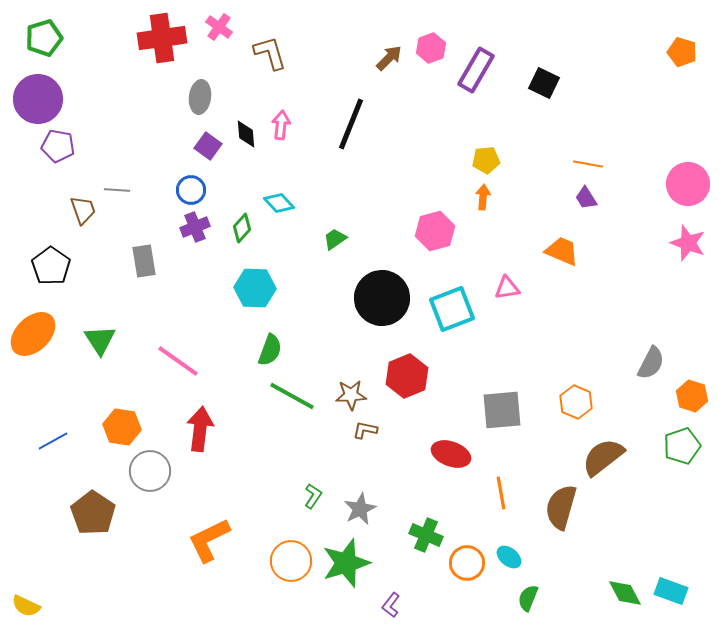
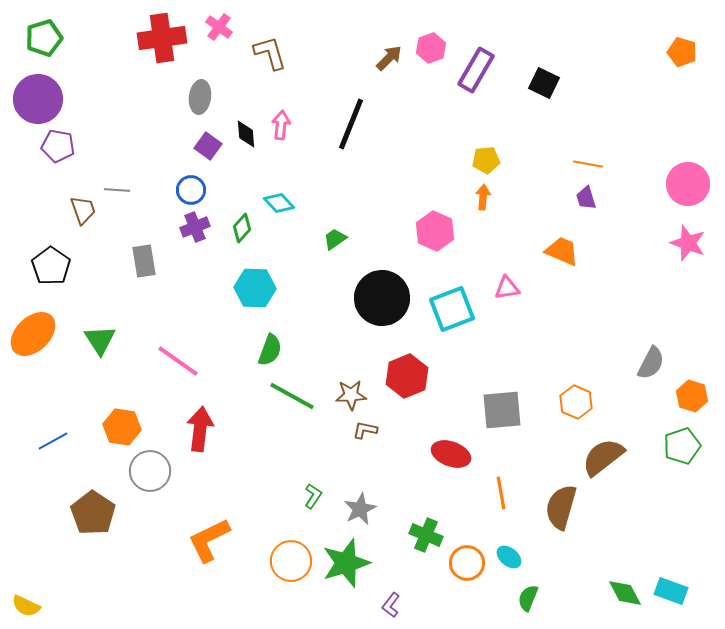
purple trapezoid at (586, 198): rotated 15 degrees clockwise
pink hexagon at (435, 231): rotated 21 degrees counterclockwise
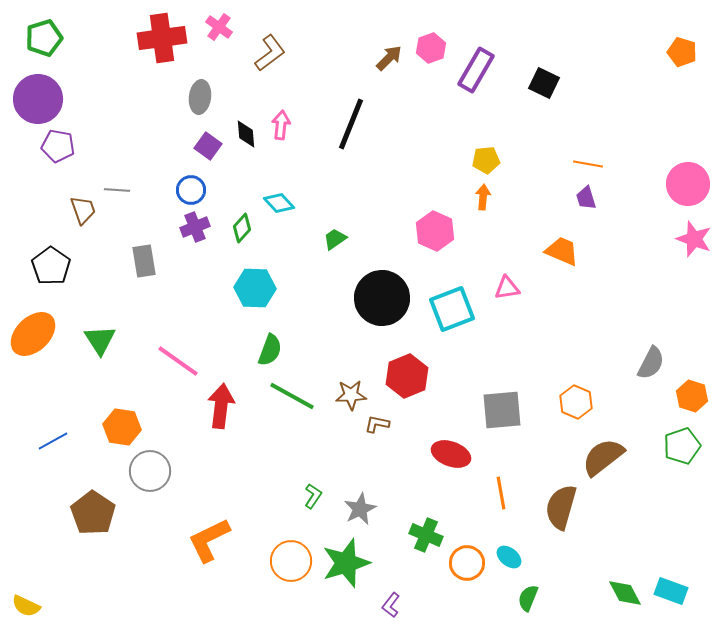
brown L-shape at (270, 53): rotated 69 degrees clockwise
pink star at (688, 243): moved 6 px right, 4 px up
red arrow at (200, 429): moved 21 px right, 23 px up
brown L-shape at (365, 430): moved 12 px right, 6 px up
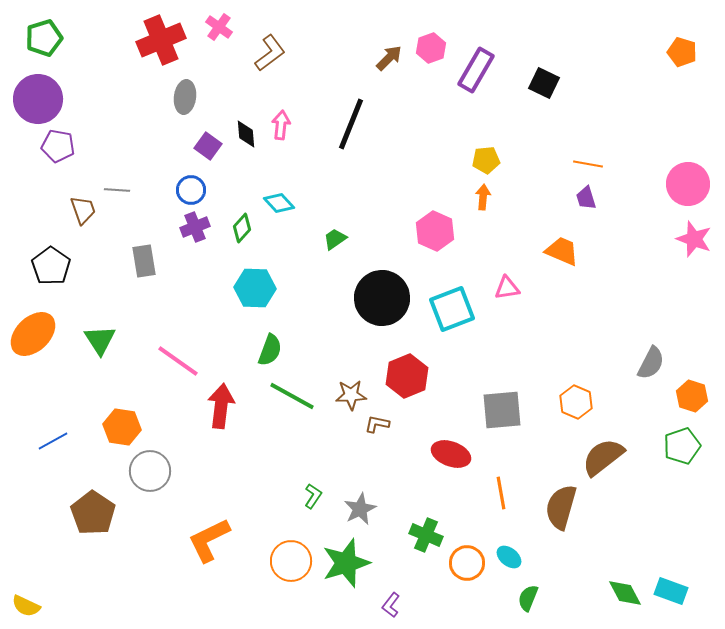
red cross at (162, 38): moved 1 px left, 2 px down; rotated 15 degrees counterclockwise
gray ellipse at (200, 97): moved 15 px left
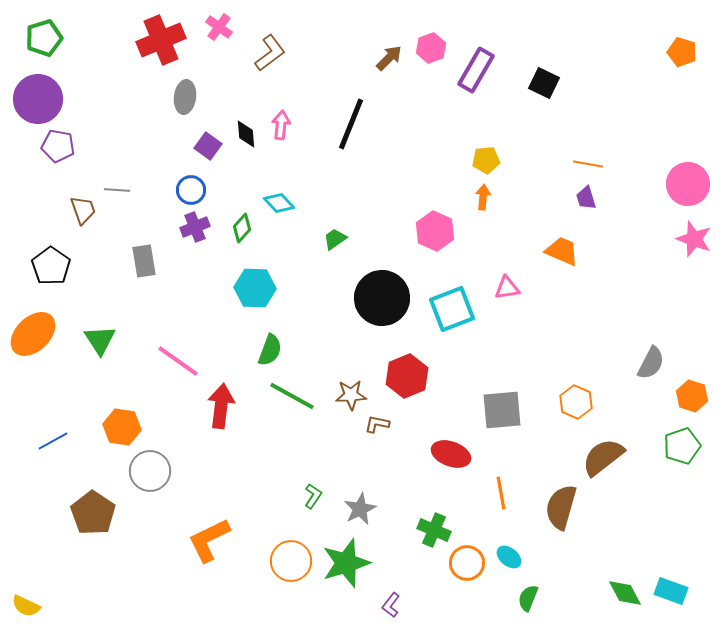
green cross at (426, 535): moved 8 px right, 5 px up
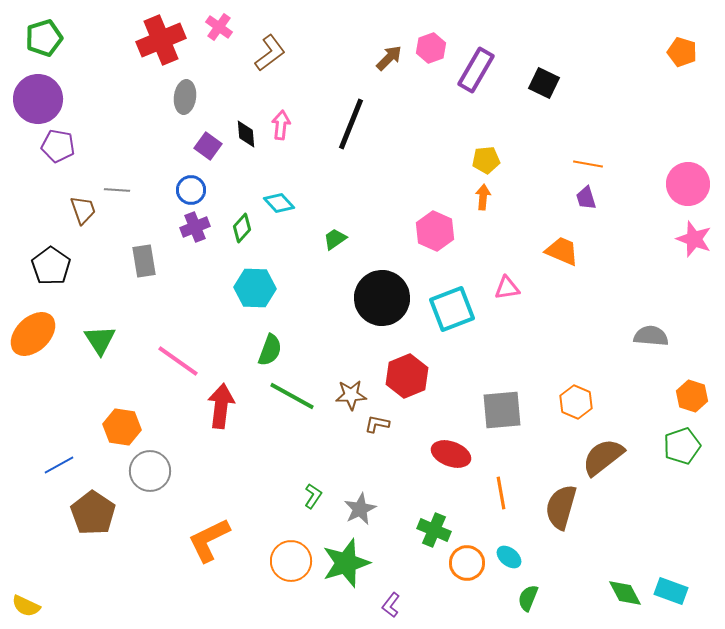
gray semicircle at (651, 363): moved 27 px up; rotated 112 degrees counterclockwise
blue line at (53, 441): moved 6 px right, 24 px down
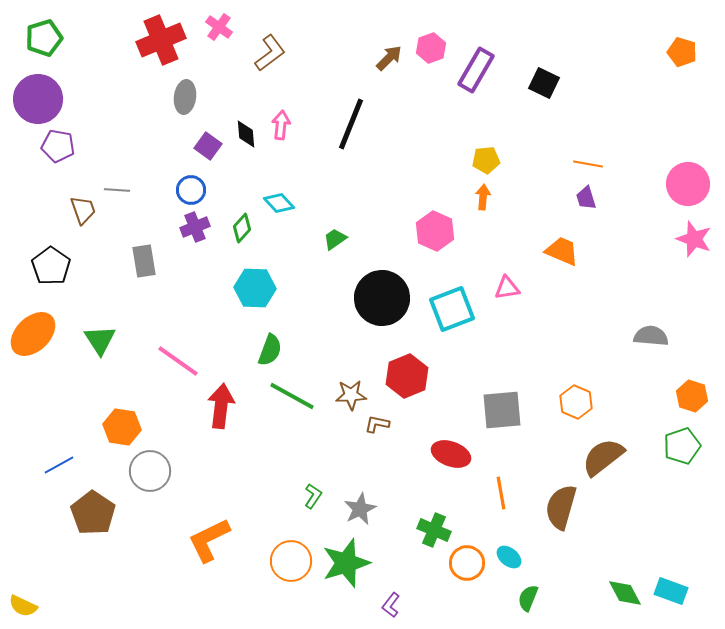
yellow semicircle at (26, 606): moved 3 px left
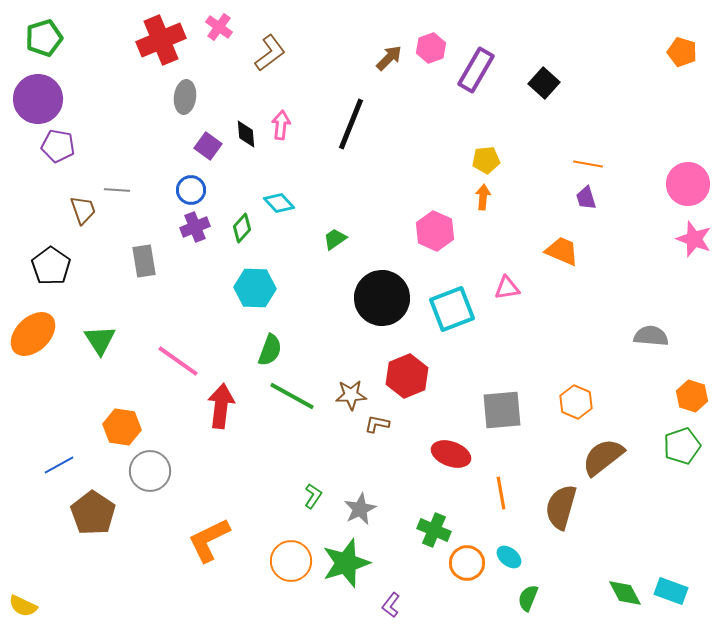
black square at (544, 83): rotated 16 degrees clockwise
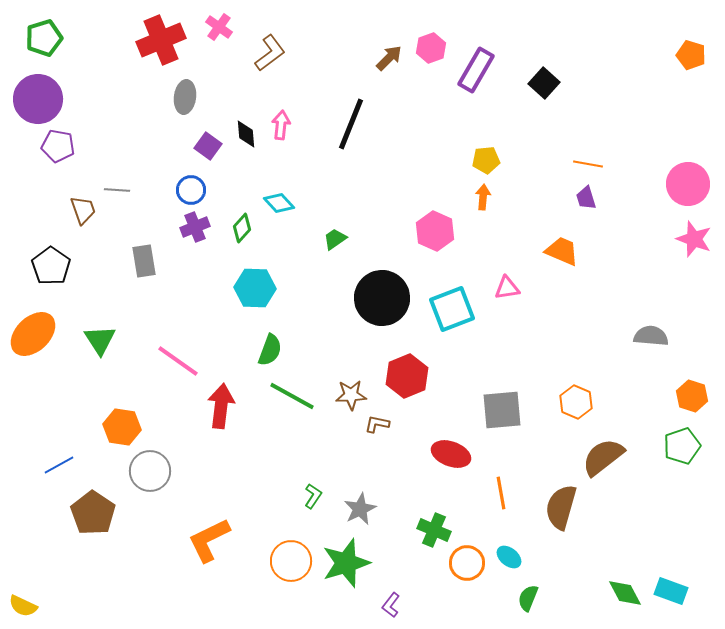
orange pentagon at (682, 52): moved 9 px right, 3 px down
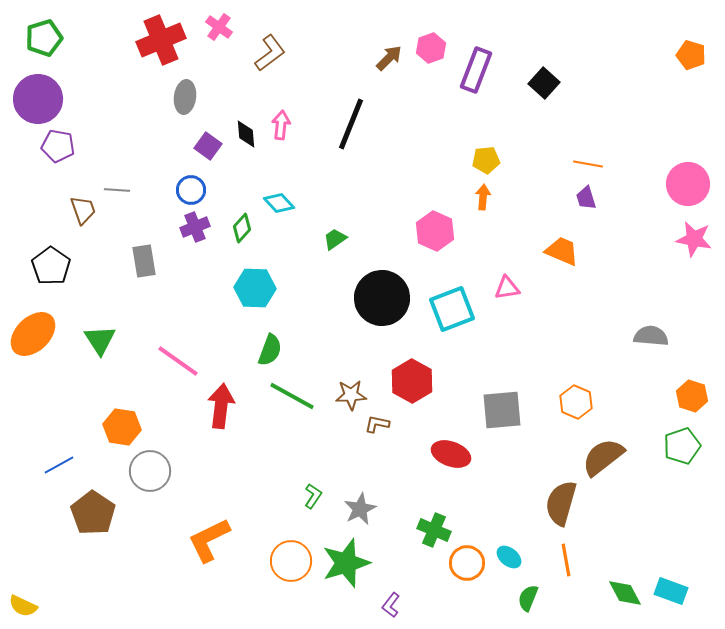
purple rectangle at (476, 70): rotated 9 degrees counterclockwise
pink star at (694, 239): rotated 9 degrees counterclockwise
red hexagon at (407, 376): moved 5 px right, 5 px down; rotated 9 degrees counterclockwise
orange line at (501, 493): moved 65 px right, 67 px down
brown semicircle at (561, 507): moved 4 px up
